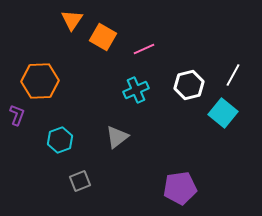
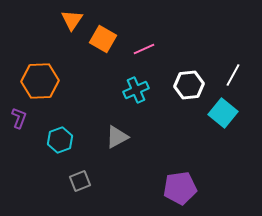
orange square: moved 2 px down
white hexagon: rotated 8 degrees clockwise
purple L-shape: moved 2 px right, 3 px down
gray triangle: rotated 10 degrees clockwise
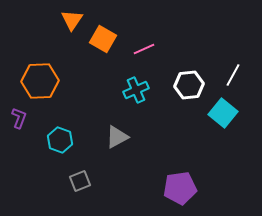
cyan hexagon: rotated 20 degrees counterclockwise
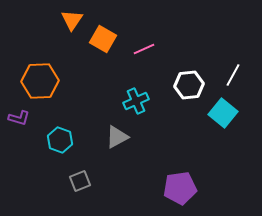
cyan cross: moved 11 px down
purple L-shape: rotated 85 degrees clockwise
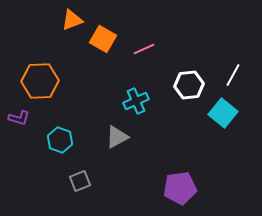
orange triangle: rotated 35 degrees clockwise
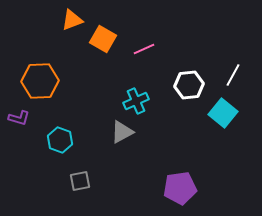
gray triangle: moved 5 px right, 5 px up
gray square: rotated 10 degrees clockwise
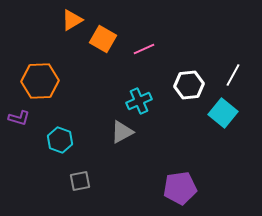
orange triangle: rotated 10 degrees counterclockwise
cyan cross: moved 3 px right
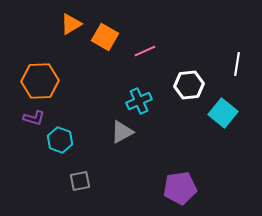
orange triangle: moved 1 px left, 4 px down
orange square: moved 2 px right, 2 px up
pink line: moved 1 px right, 2 px down
white line: moved 4 px right, 11 px up; rotated 20 degrees counterclockwise
purple L-shape: moved 15 px right
